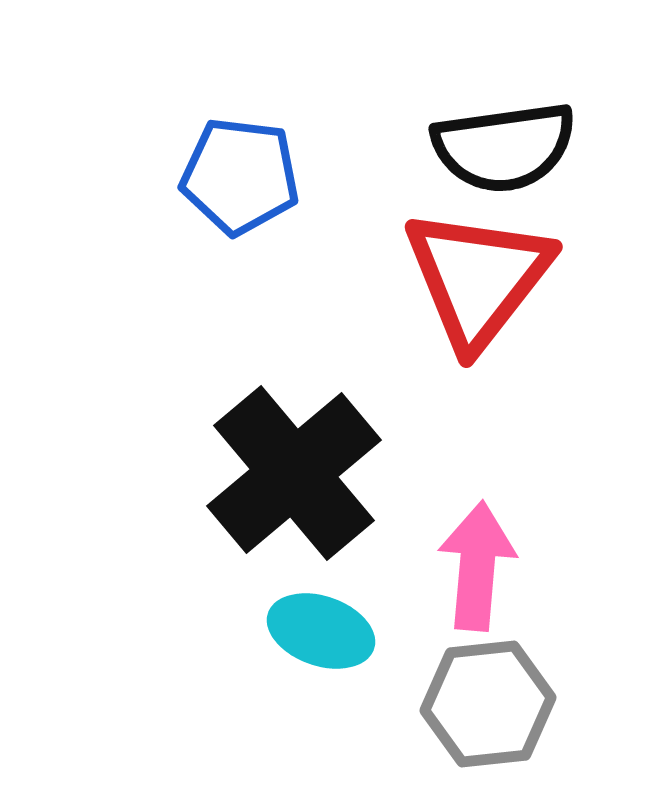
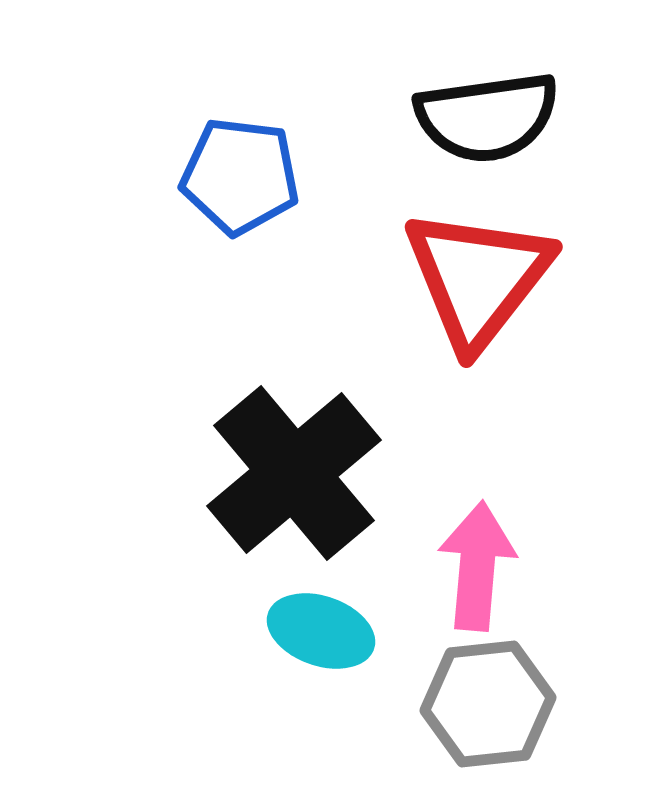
black semicircle: moved 17 px left, 30 px up
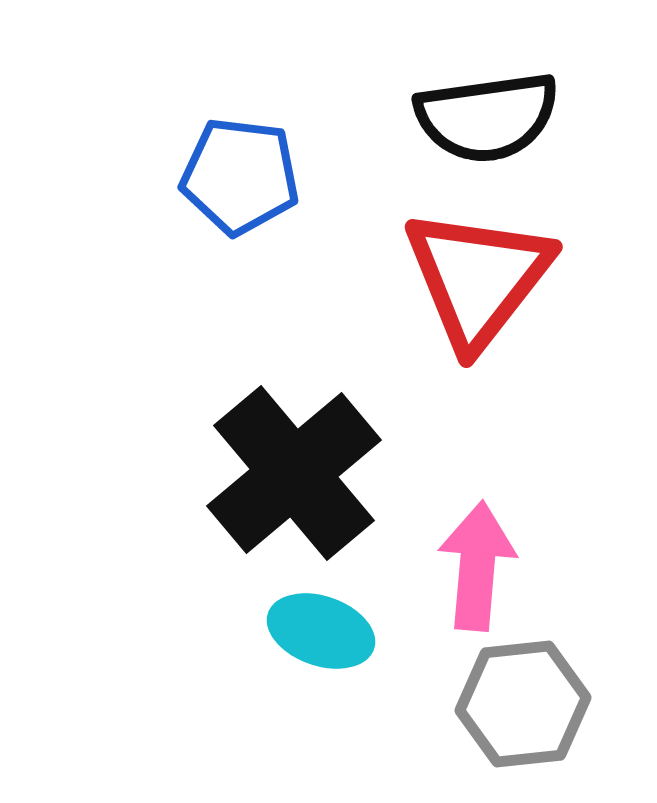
gray hexagon: moved 35 px right
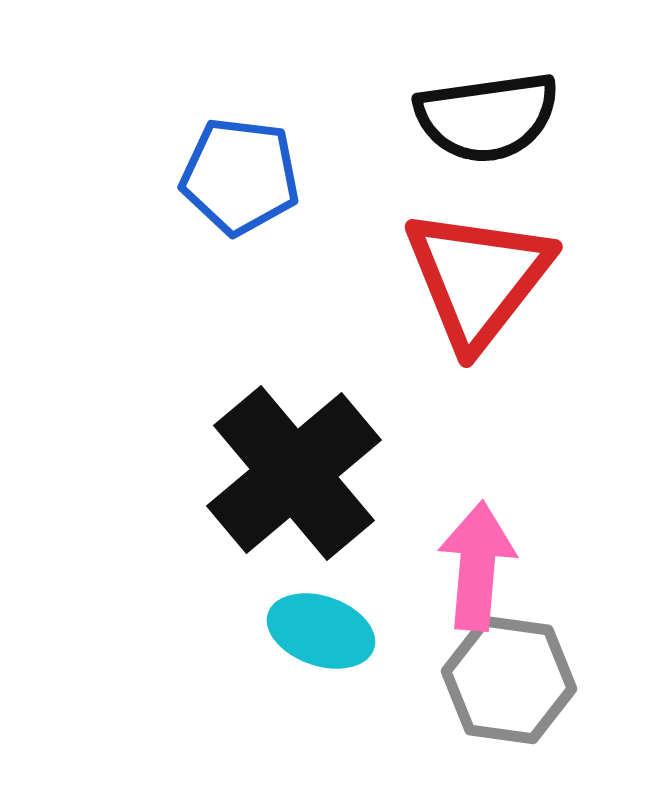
gray hexagon: moved 14 px left, 24 px up; rotated 14 degrees clockwise
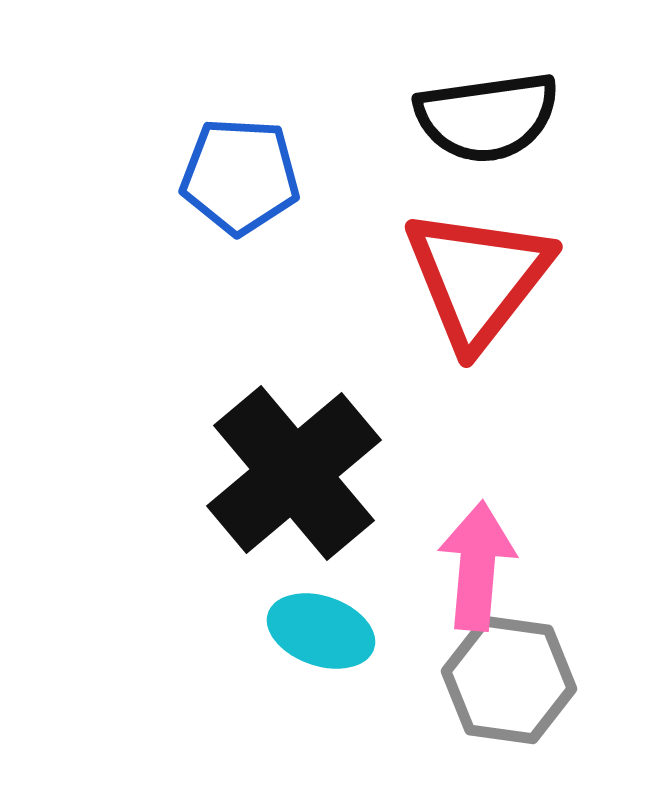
blue pentagon: rotated 4 degrees counterclockwise
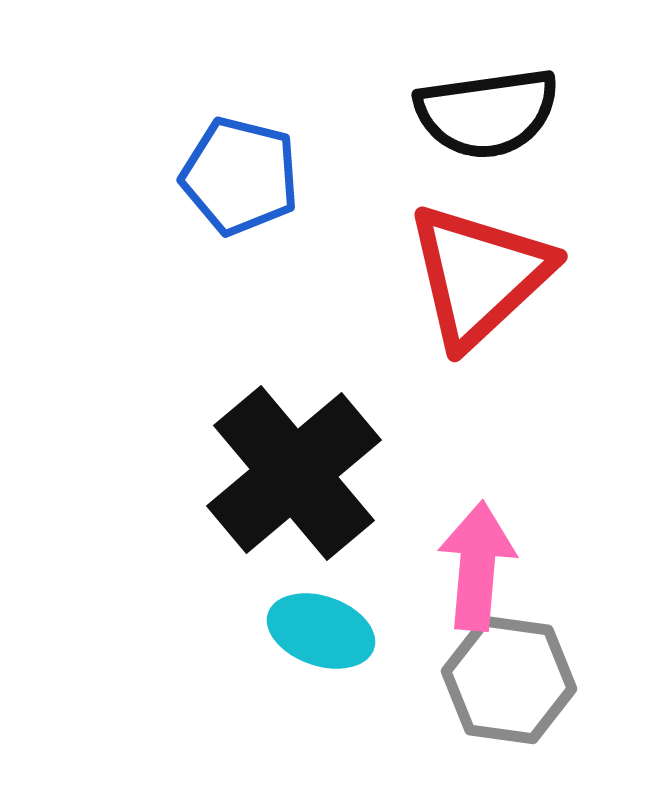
black semicircle: moved 4 px up
blue pentagon: rotated 11 degrees clockwise
red triangle: moved 1 px right, 3 px up; rotated 9 degrees clockwise
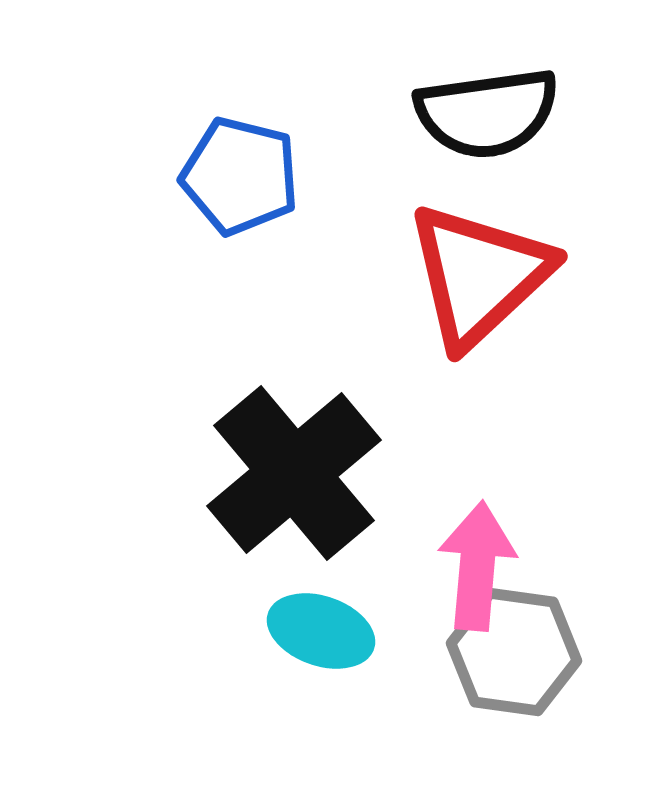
gray hexagon: moved 5 px right, 28 px up
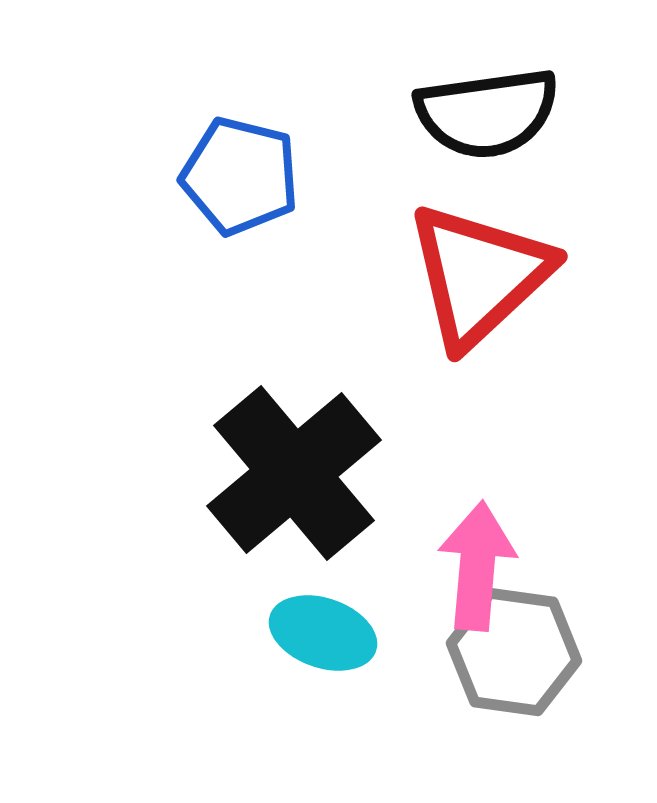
cyan ellipse: moved 2 px right, 2 px down
